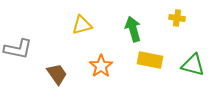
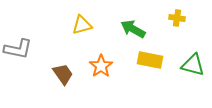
green arrow: rotated 45 degrees counterclockwise
brown trapezoid: moved 6 px right
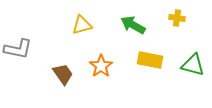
green arrow: moved 4 px up
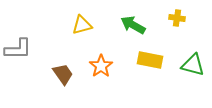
gray L-shape: rotated 12 degrees counterclockwise
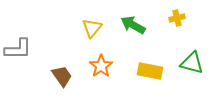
yellow cross: rotated 21 degrees counterclockwise
yellow triangle: moved 10 px right, 3 px down; rotated 35 degrees counterclockwise
yellow rectangle: moved 11 px down
green triangle: moved 1 px left, 2 px up
brown trapezoid: moved 1 px left, 2 px down
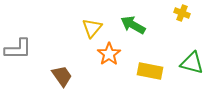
yellow cross: moved 5 px right, 5 px up; rotated 35 degrees clockwise
orange star: moved 8 px right, 12 px up
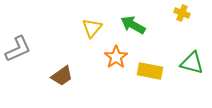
gray L-shape: rotated 24 degrees counterclockwise
orange star: moved 7 px right, 3 px down
brown trapezoid: rotated 90 degrees clockwise
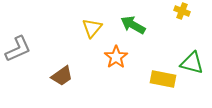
yellow cross: moved 2 px up
yellow rectangle: moved 13 px right, 8 px down
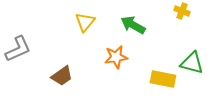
yellow triangle: moved 7 px left, 6 px up
orange star: rotated 25 degrees clockwise
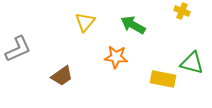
orange star: rotated 15 degrees clockwise
